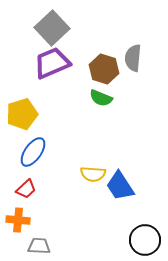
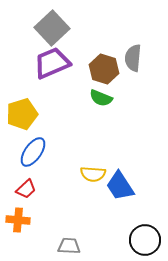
gray trapezoid: moved 30 px right
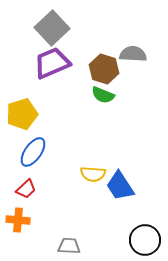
gray semicircle: moved 4 px up; rotated 88 degrees clockwise
green semicircle: moved 2 px right, 3 px up
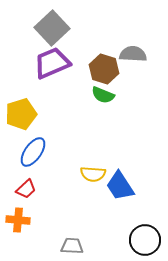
yellow pentagon: moved 1 px left
gray trapezoid: moved 3 px right
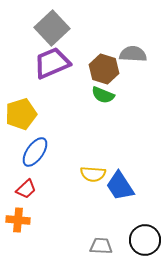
blue ellipse: moved 2 px right
gray trapezoid: moved 29 px right
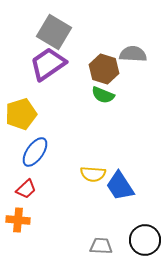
gray square: moved 2 px right, 4 px down; rotated 16 degrees counterclockwise
purple trapezoid: moved 4 px left, 1 px down; rotated 12 degrees counterclockwise
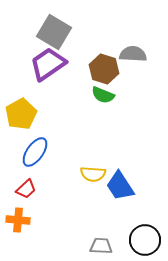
yellow pentagon: rotated 12 degrees counterclockwise
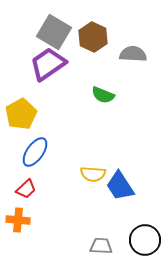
brown hexagon: moved 11 px left, 32 px up; rotated 8 degrees clockwise
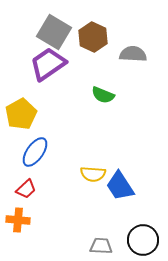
black circle: moved 2 px left
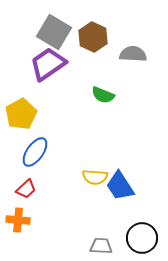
yellow semicircle: moved 2 px right, 3 px down
black circle: moved 1 px left, 2 px up
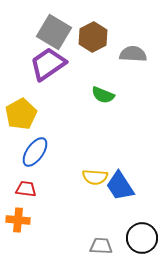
brown hexagon: rotated 8 degrees clockwise
red trapezoid: rotated 130 degrees counterclockwise
